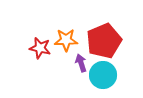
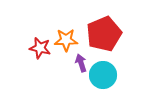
red pentagon: moved 7 px up
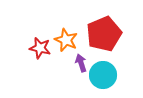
orange star: rotated 25 degrees clockwise
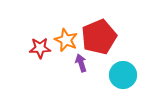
red pentagon: moved 5 px left, 3 px down
red star: rotated 15 degrees counterclockwise
cyan circle: moved 20 px right
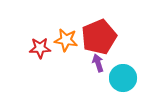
orange star: rotated 15 degrees counterclockwise
purple arrow: moved 17 px right
cyan circle: moved 3 px down
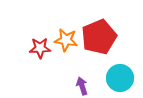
purple arrow: moved 16 px left, 23 px down
cyan circle: moved 3 px left
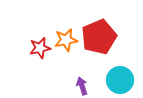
orange star: rotated 20 degrees counterclockwise
red star: rotated 10 degrees counterclockwise
cyan circle: moved 2 px down
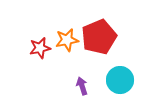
orange star: moved 1 px right
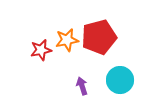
red pentagon: rotated 8 degrees clockwise
red star: moved 1 px right, 2 px down
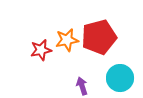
cyan circle: moved 2 px up
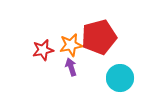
orange star: moved 4 px right, 5 px down
red star: moved 2 px right
purple arrow: moved 11 px left, 19 px up
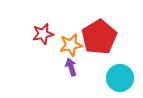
red pentagon: rotated 16 degrees counterclockwise
red star: moved 16 px up
